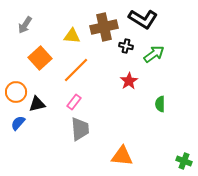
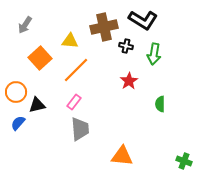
black L-shape: moved 1 px down
yellow triangle: moved 2 px left, 5 px down
green arrow: rotated 135 degrees clockwise
black triangle: moved 1 px down
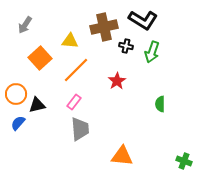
green arrow: moved 2 px left, 2 px up; rotated 10 degrees clockwise
red star: moved 12 px left
orange circle: moved 2 px down
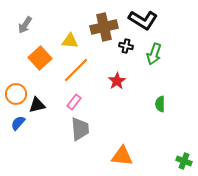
green arrow: moved 2 px right, 2 px down
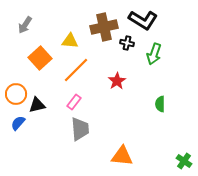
black cross: moved 1 px right, 3 px up
green cross: rotated 14 degrees clockwise
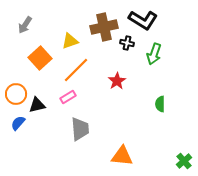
yellow triangle: rotated 24 degrees counterclockwise
pink rectangle: moved 6 px left, 5 px up; rotated 21 degrees clockwise
green cross: rotated 14 degrees clockwise
